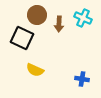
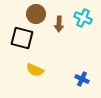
brown circle: moved 1 px left, 1 px up
black square: rotated 10 degrees counterclockwise
blue cross: rotated 16 degrees clockwise
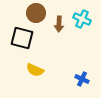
brown circle: moved 1 px up
cyan cross: moved 1 px left, 1 px down
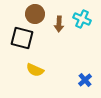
brown circle: moved 1 px left, 1 px down
blue cross: moved 3 px right, 1 px down; rotated 24 degrees clockwise
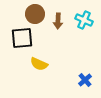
cyan cross: moved 2 px right, 1 px down
brown arrow: moved 1 px left, 3 px up
black square: rotated 20 degrees counterclockwise
yellow semicircle: moved 4 px right, 6 px up
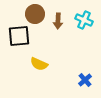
black square: moved 3 px left, 2 px up
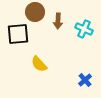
brown circle: moved 2 px up
cyan cross: moved 9 px down
black square: moved 1 px left, 2 px up
yellow semicircle: rotated 24 degrees clockwise
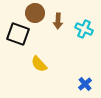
brown circle: moved 1 px down
black square: rotated 25 degrees clockwise
blue cross: moved 4 px down
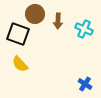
brown circle: moved 1 px down
yellow semicircle: moved 19 px left
blue cross: rotated 16 degrees counterclockwise
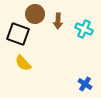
yellow semicircle: moved 3 px right, 1 px up
